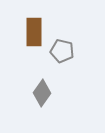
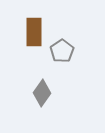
gray pentagon: rotated 25 degrees clockwise
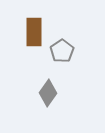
gray diamond: moved 6 px right
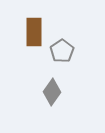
gray diamond: moved 4 px right, 1 px up
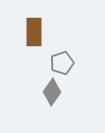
gray pentagon: moved 12 px down; rotated 15 degrees clockwise
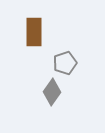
gray pentagon: moved 3 px right
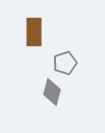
gray diamond: rotated 20 degrees counterclockwise
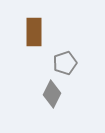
gray diamond: moved 2 px down; rotated 12 degrees clockwise
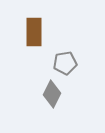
gray pentagon: rotated 10 degrees clockwise
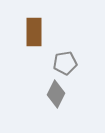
gray diamond: moved 4 px right
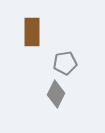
brown rectangle: moved 2 px left
